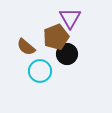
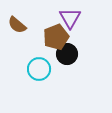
brown semicircle: moved 9 px left, 22 px up
cyan circle: moved 1 px left, 2 px up
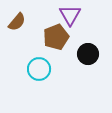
purple triangle: moved 3 px up
brown semicircle: moved 3 px up; rotated 90 degrees counterclockwise
black circle: moved 21 px right
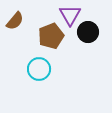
brown semicircle: moved 2 px left, 1 px up
brown pentagon: moved 5 px left, 1 px up
black circle: moved 22 px up
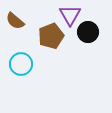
brown semicircle: rotated 90 degrees clockwise
cyan circle: moved 18 px left, 5 px up
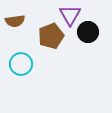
brown semicircle: rotated 48 degrees counterclockwise
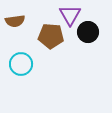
brown pentagon: rotated 25 degrees clockwise
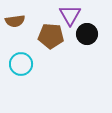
black circle: moved 1 px left, 2 px down
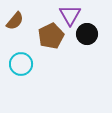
brown semicircle: rotated 42 degrees counterclockwise
brown pentagon: rotated 30 degrees counterclockwise
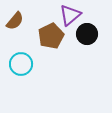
purple triangle: rotated 20 degrees clockwise
